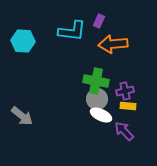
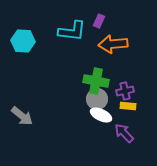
purple arrow: moved 2 px down
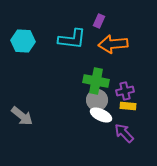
cyan L-shape: moved 8 px down
gray circle: moved 1 px down
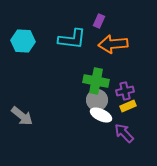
yellow rectangle: rotated 28 degrees counterclockwise
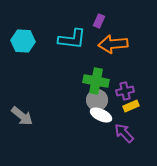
yellow rectangle: moved 3 px right
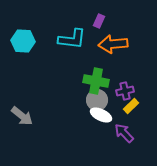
yellow rectangle: rotated 21 degrees counterclockwise
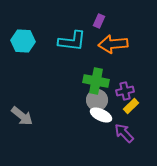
cyan L-shape: moved 2 px down
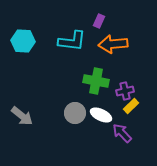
gray circle: moved 22 px left, 13 px down
purple arrow: moved 2 px left
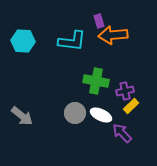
purple rectangle: rotated 40 degrees counterclockwise
orange arrow: moved 9 px up
